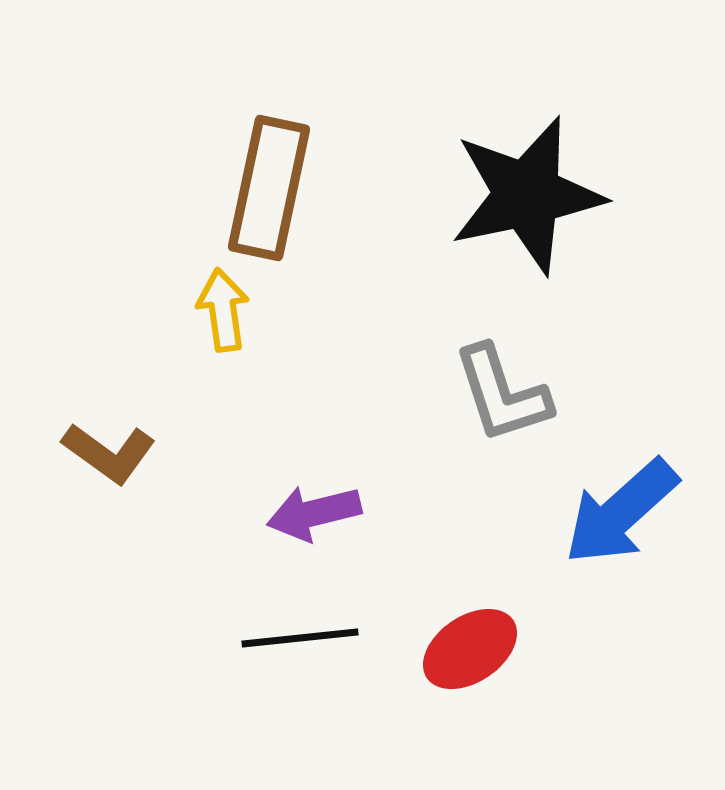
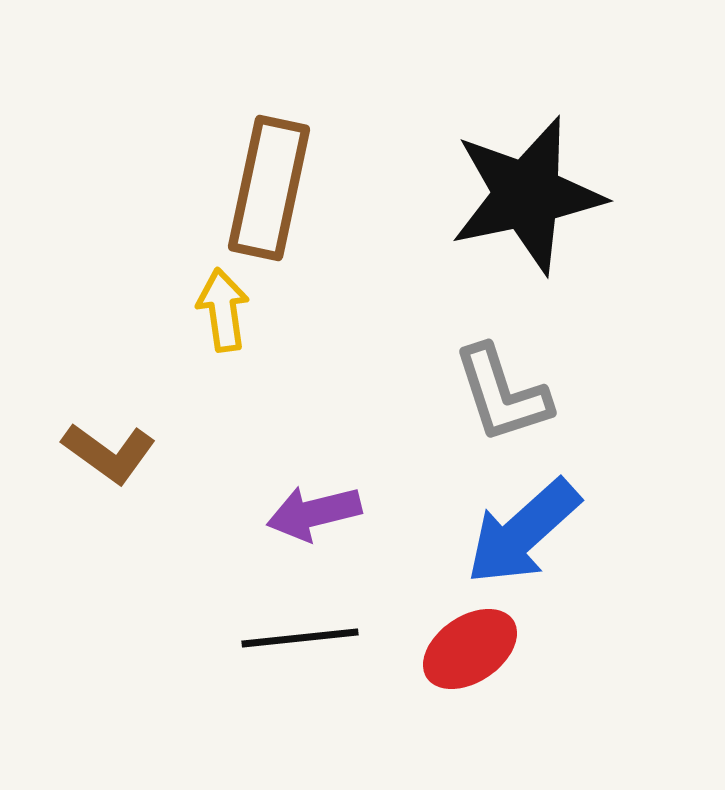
blue arrow: moved 98 px left, 20 px down
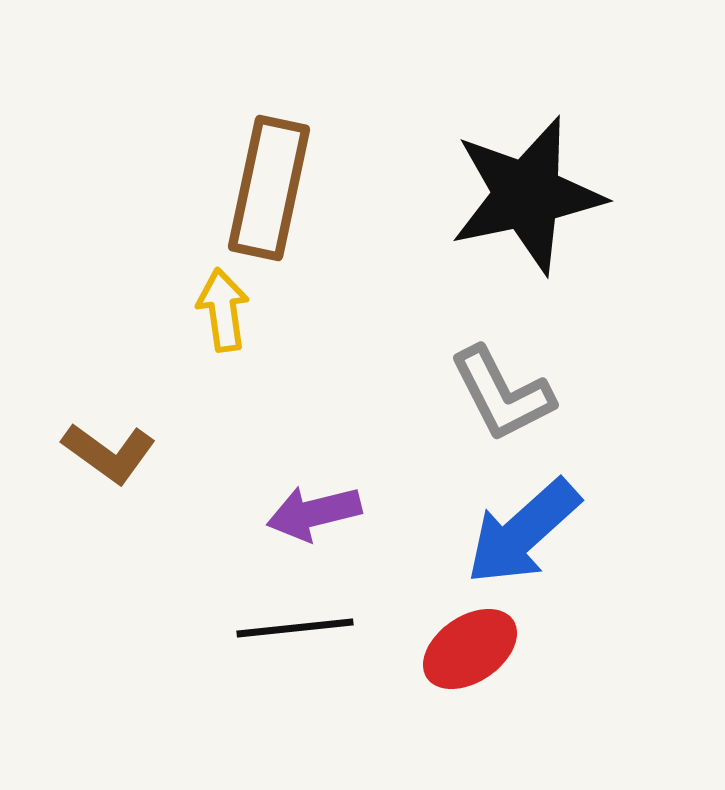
gray L-shape: rotated 9 degrees counterclockwise
black line: moved 5 px left, 10 px up
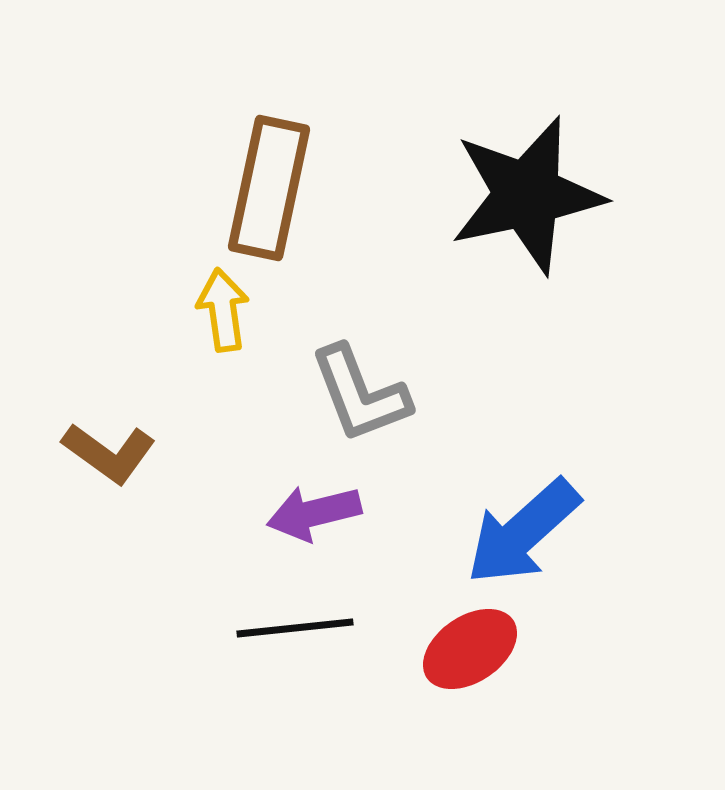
gray L-shape: moved 142 px left; rotated 6 degrees clockwise
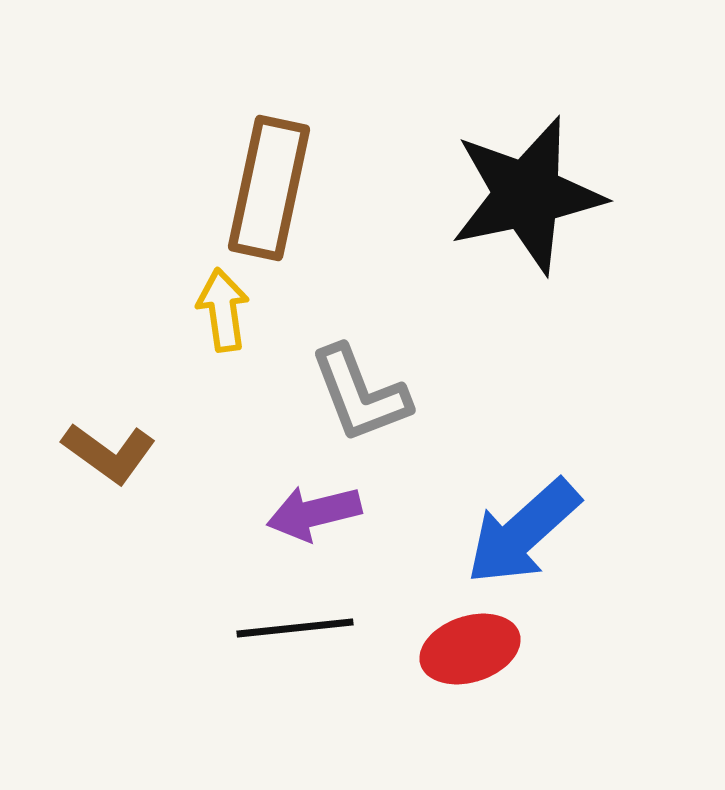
red ellipse: rotated 16 degrees clockwise
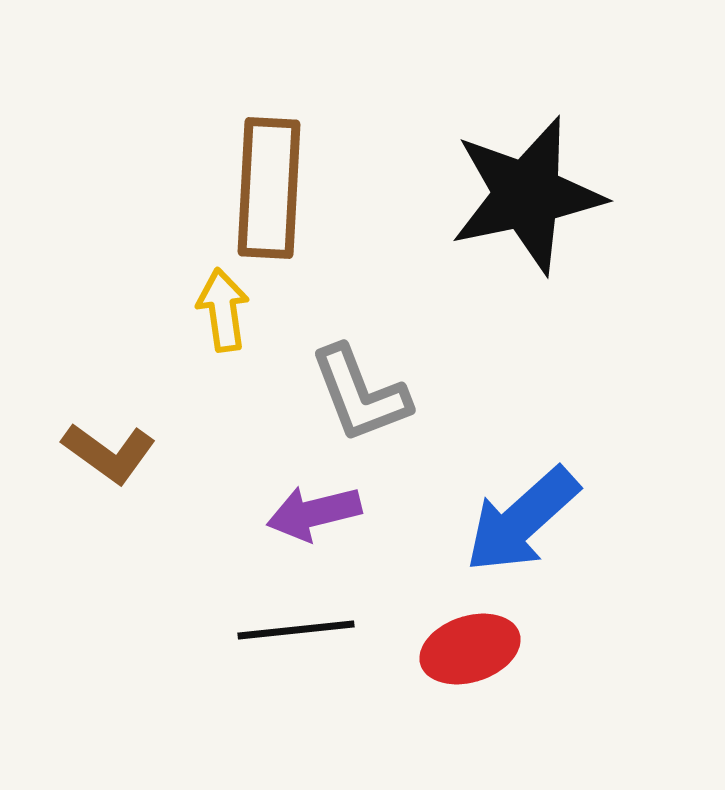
brown rectangle: rotated 9 degrees counterclockwise
blue arrow: moved 1 px left, 12 px up
black line: moved 1 px right, 2 px down
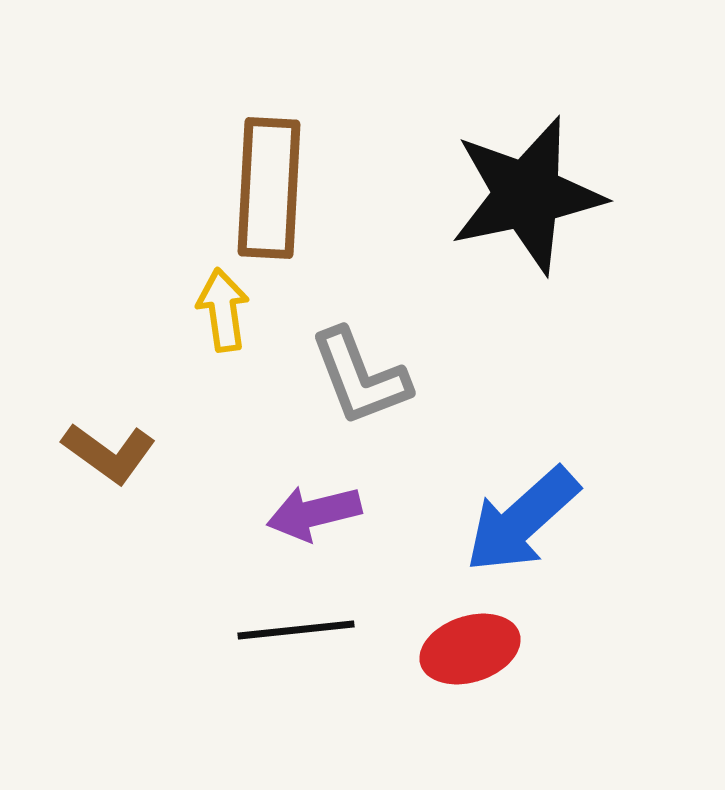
gray L-shape: moved 17 px up
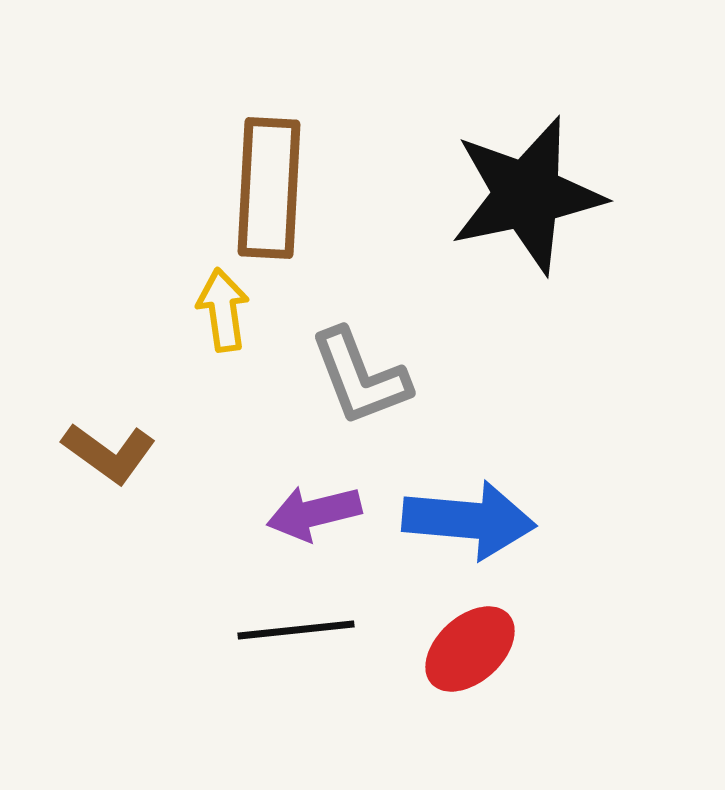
blue arrow: moved 53 px left; rotated 133 degrees counterclockwise
red ellipse: rotated 24 degrees counterclockwise
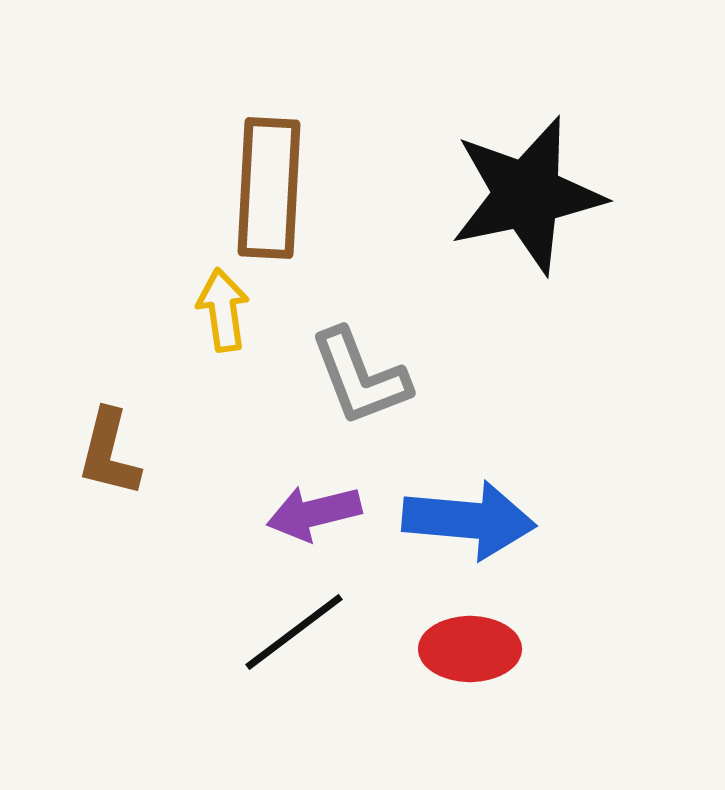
brown L-shape: rotated 68 degrees clockwise
black line: moved 2 px left, 2 px down; rotated 31 degrees counterclockwise
red ellipse: rotated 42 degrees clockwise
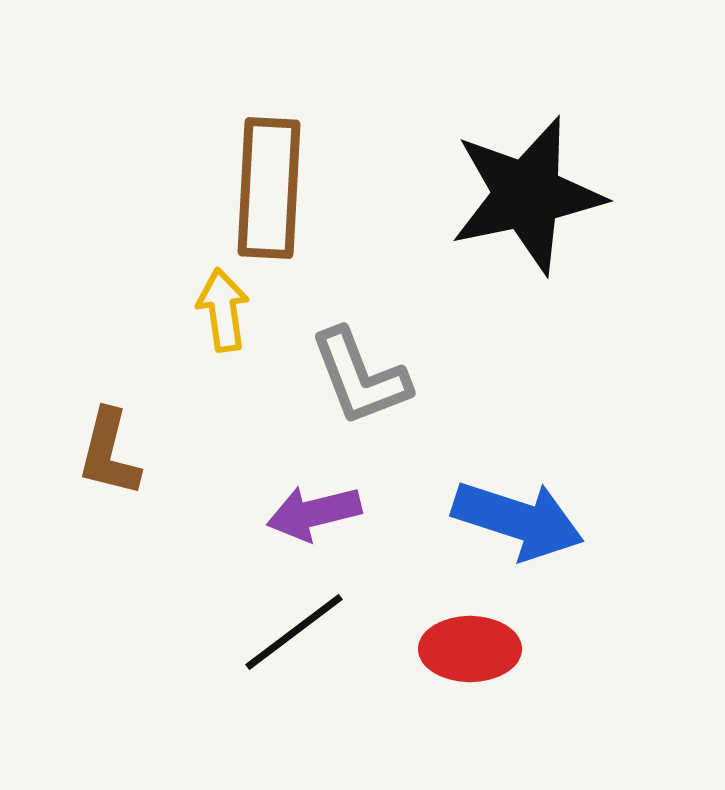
blue arrow: moved 49 px right; rotated 13 degrees clockwise
